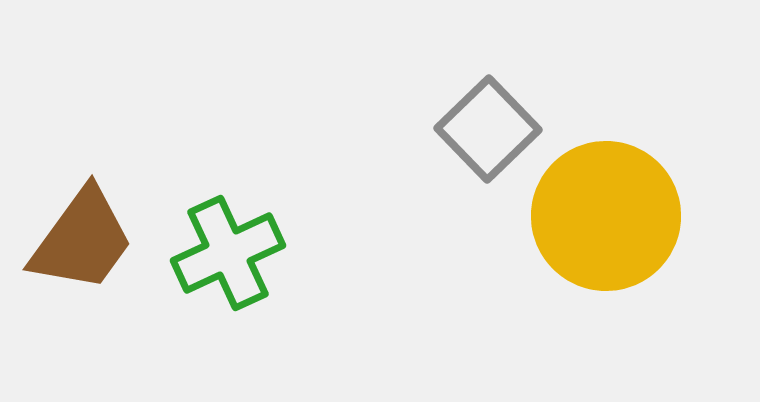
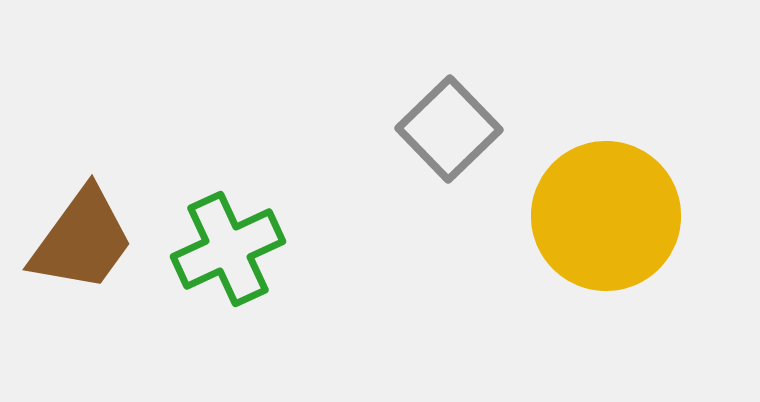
gray square: moved 39 px left
green cross: moved 4 px up
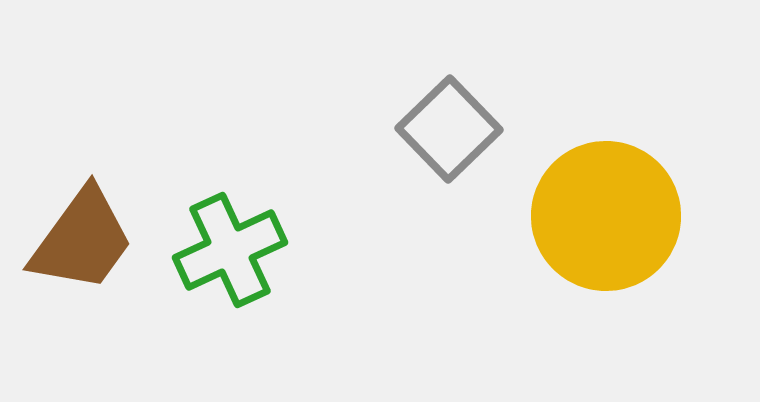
green cross: moved 2 px right, 1 px down
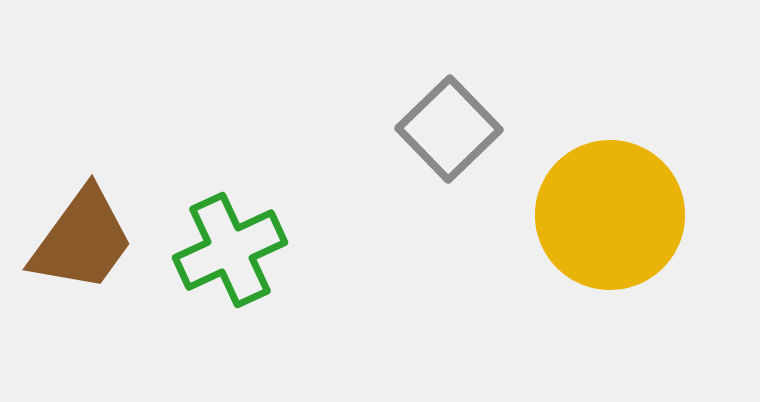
yellow circle: moved 4 px right, 1 px up
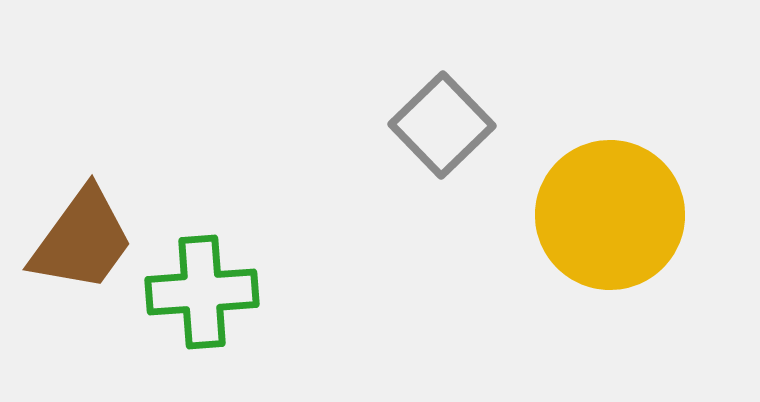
gray square: moved 7 px left, 4 px up
green cross: moved 28 px left, 42 px down; rotated 21 degrees clockwise
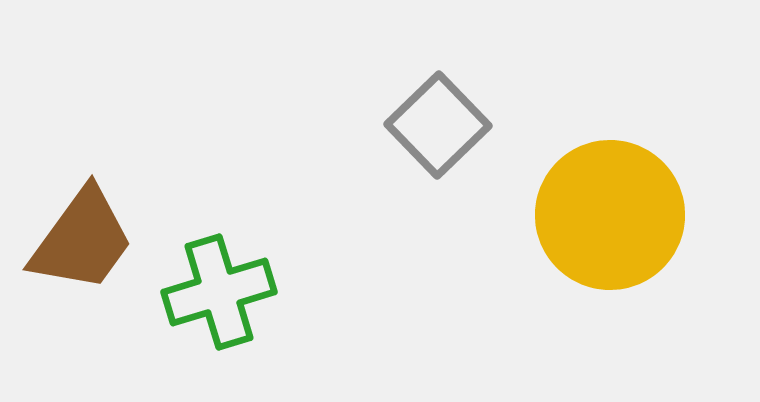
gray square: moved 4 px left
green cross: moved 17 px right; rotated 13 degrees counterclockwise
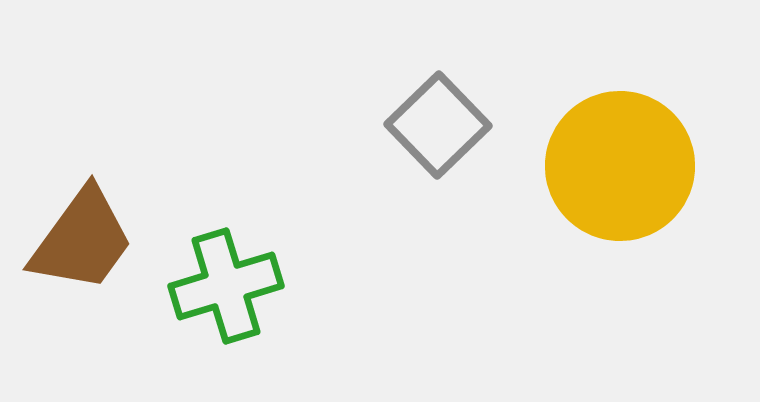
yellow circle: moved 10 px right, 49 px up
green cross: moved 7 px right, 6 px up
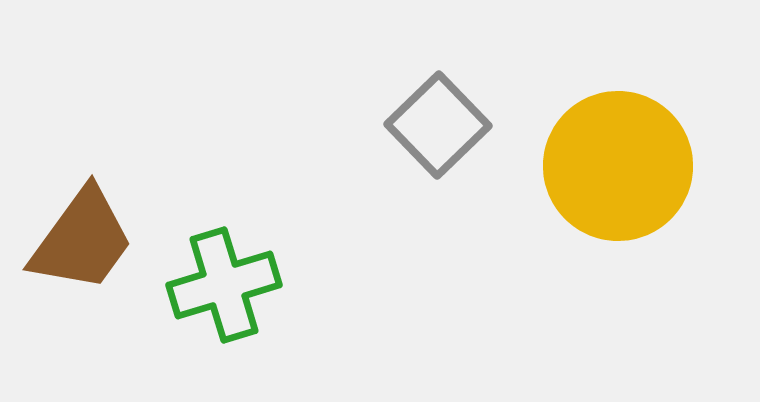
yellow circle: moved 2 px left
green cross: moved 2 px left, 1 px up
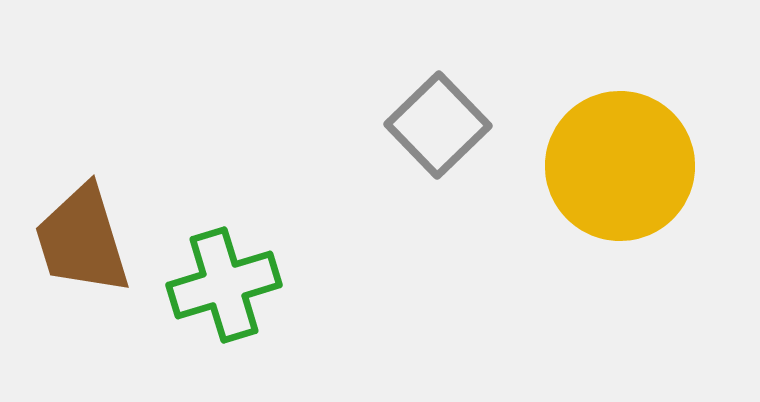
yellow circle: moved 2 px right
brown trapezoid: rotated 127 degrees clockwise
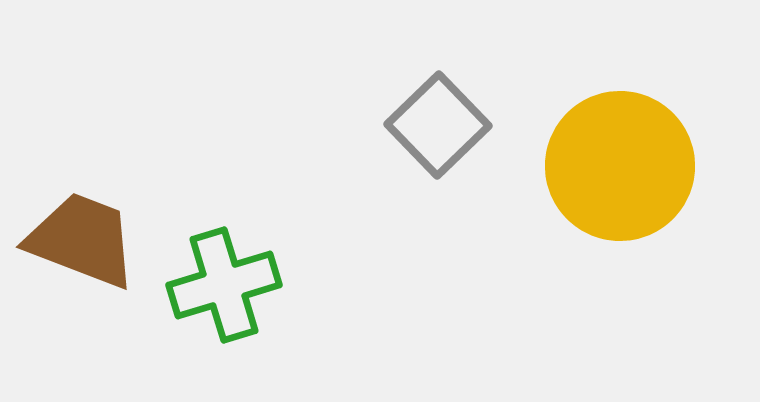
brown trapezoid: rotated 128 degrees clockwise
